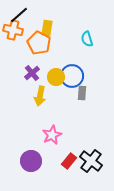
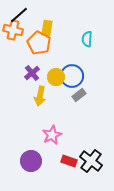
cyan semicircle: rotated 21 degrees clockwise
gray rectangle: moved 3 px left, 2 px down; rotated 48 degrees clockwise
red rectangle: rotated 70 degrees clockwise
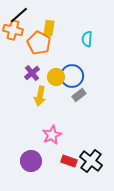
yellow rectangle: moved 2 px right
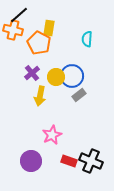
black cross: rotated 15 degrees counterclockwise
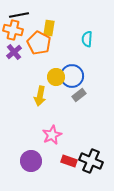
black line: rotated 30 degrees clockwise
purple cross: moved 18 px left, 21 px up
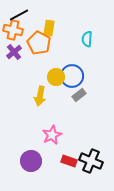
black line: rotated 18 degrees counterclockwise
